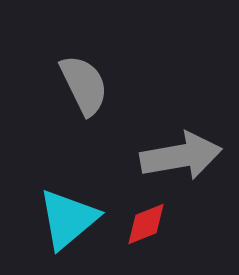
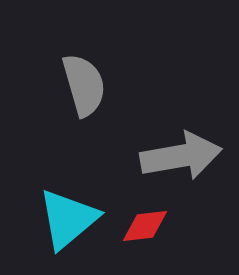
gray semicircle: rotated 10 degrees clockwise
red diamond: moved 1 px left, 2 px down; rotated 15 degrees clockwise
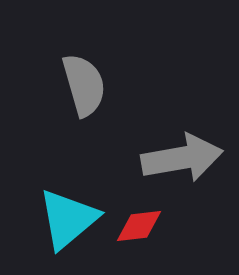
gray arrow: moved 1 px right, 2 px down
red diamond: moved 6 px left
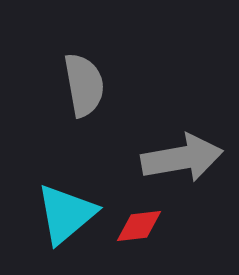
gray semicircle: rotated 6 degrees clockwise
cyan triangle: moved 2 px left, 5 px up
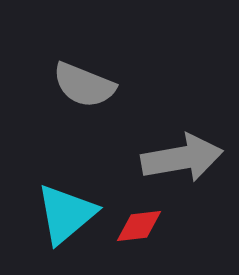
gray semicircle: rotated 122 degrees clockwise
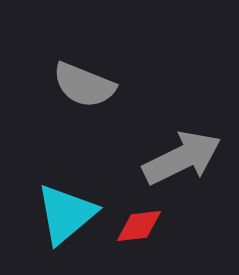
gray arrow: rotated 16 degrees counterclockwise
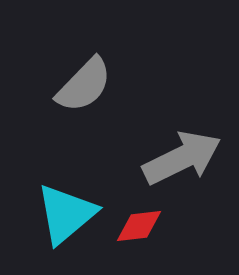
gray semicircle: rotated 68 degrees counterclockwise
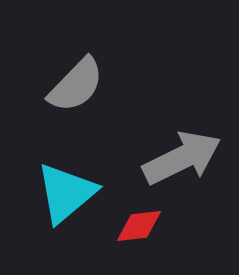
gray semicircle: moved 8 px left
cyan triangle: moved 21 px up
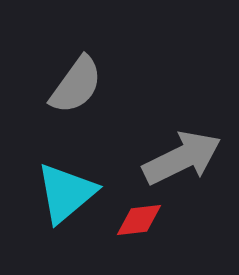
gray semicircle: rotated 8 degrees counterclockwise
red diamond: moved 6 px up
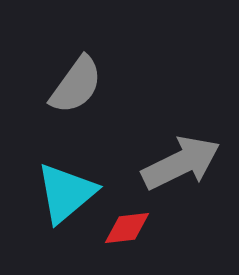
gray arrow: moved 1 px left, 5 px down
red diamond: moved 12 px left, 8 px down
